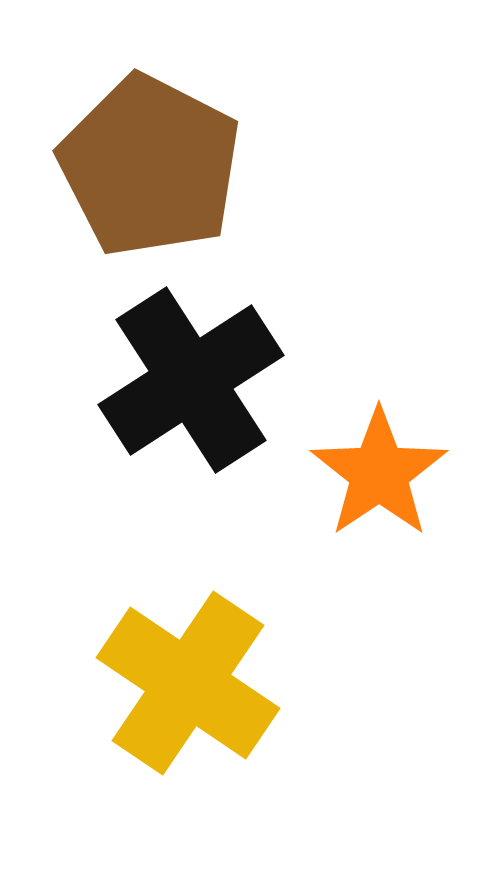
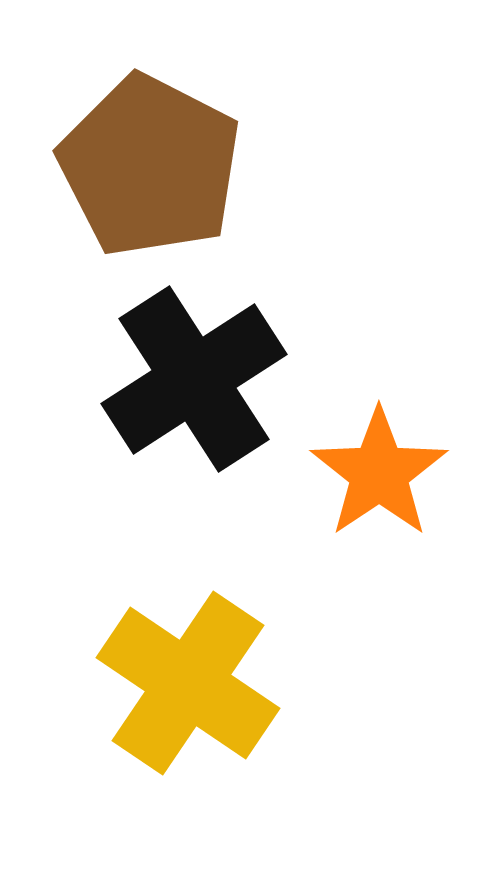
black cross: moved 3 px right, 1 px up
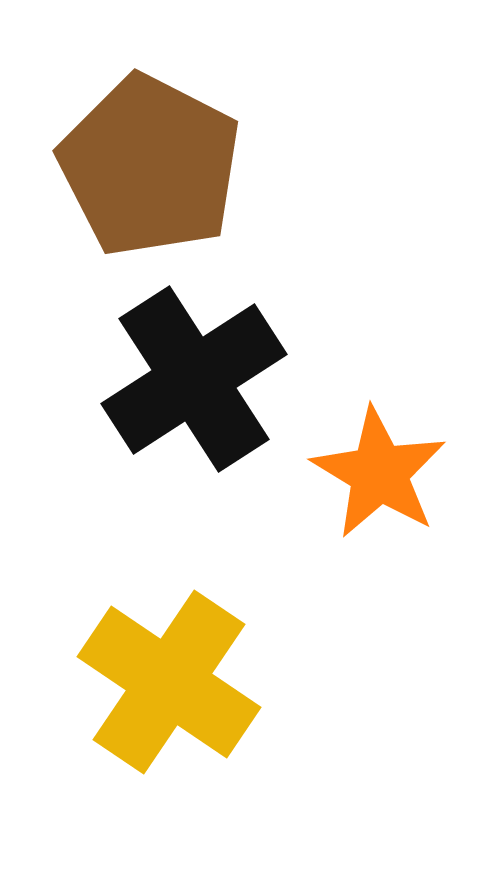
orange star: rotated 7 degrees counterclockwise
yellow cross: moved 19 px left, 1 px up
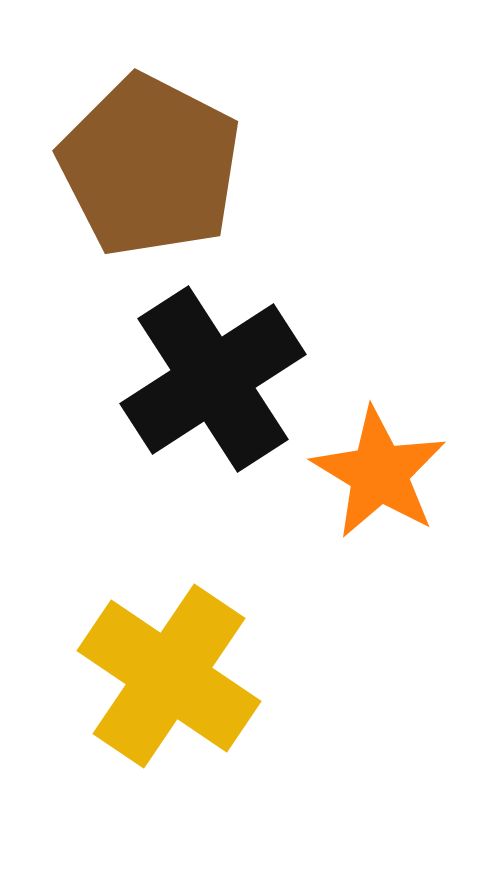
black cross: moved 19 px right
yellow cross: moved 6 px up
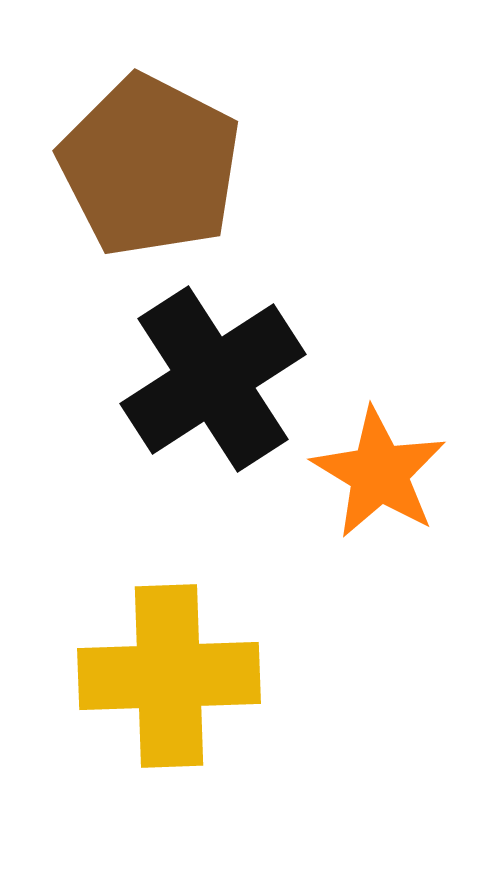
yellow cross: rotated 36 degrees counterclockwise
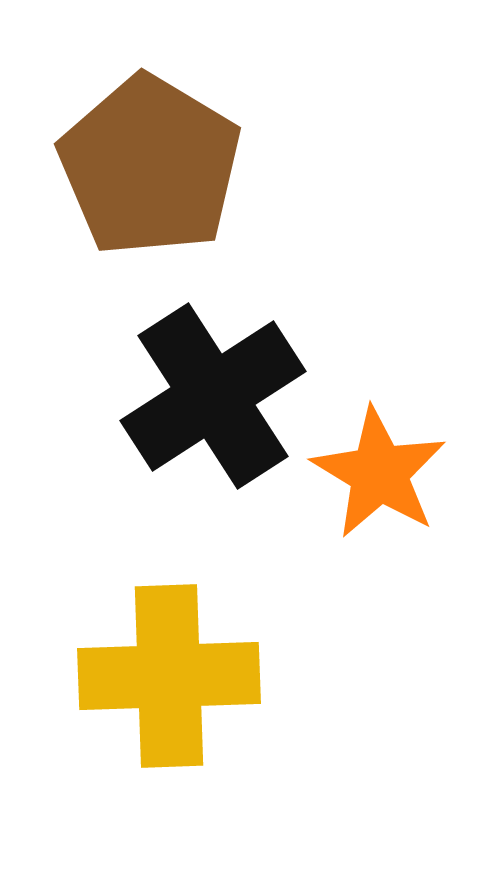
brown pentagon: rotated 4 degrees clockwise
black cross: moved 17 px down
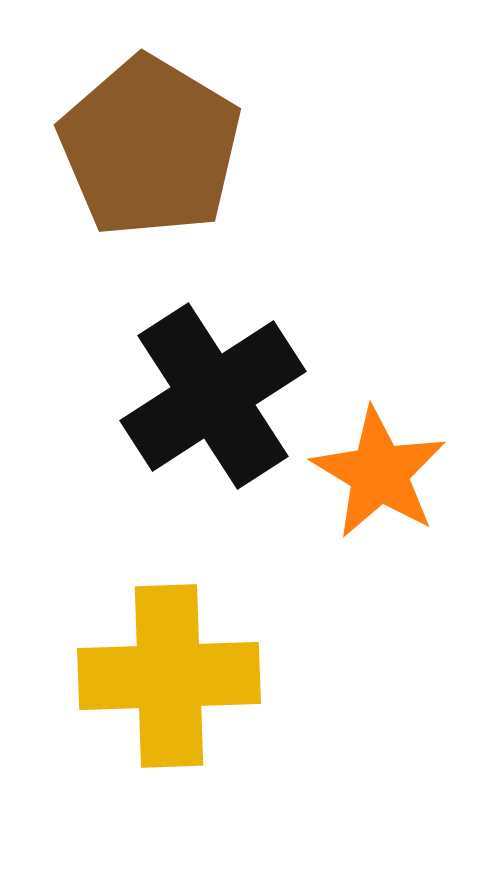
brown pentagon: moved 19 px up
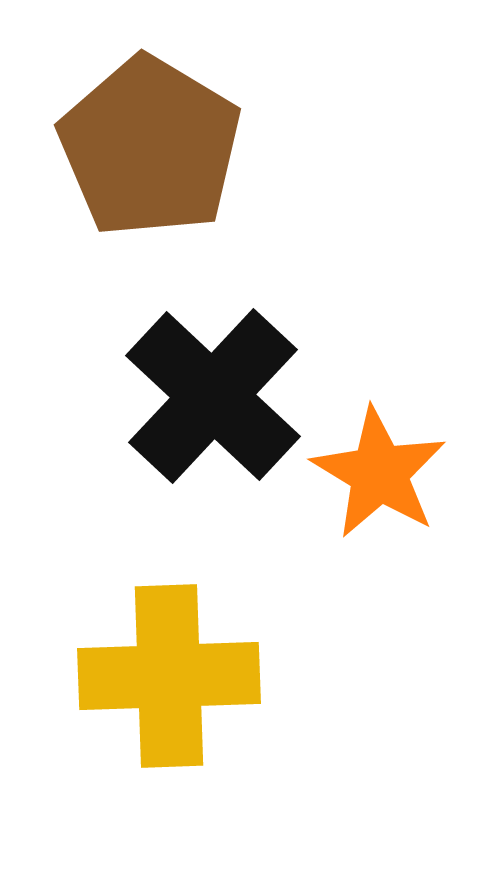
black cross: rotated 14 degrees counterclockwise
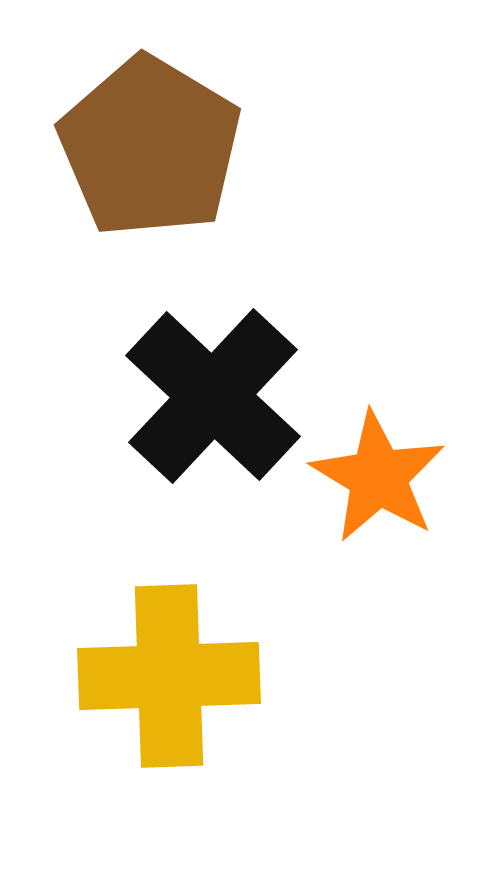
orange star: moved 1 px left, 4 px down
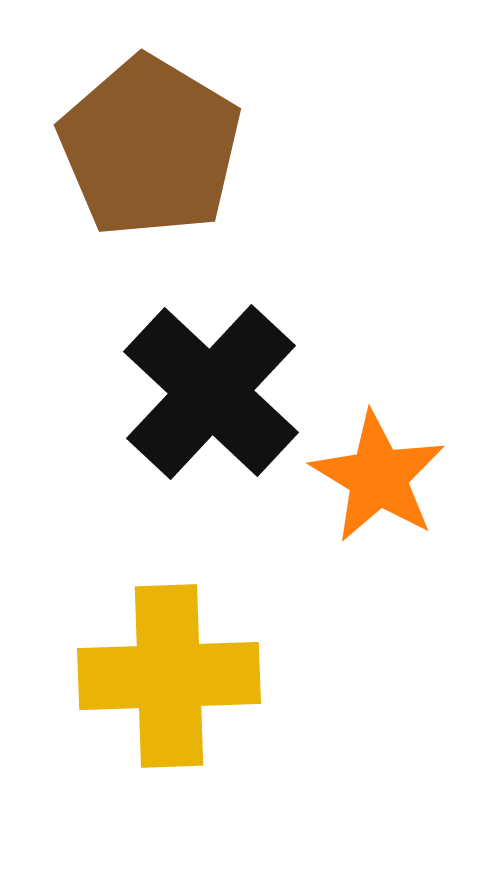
black cross: moved 2 px left, 4 px up
